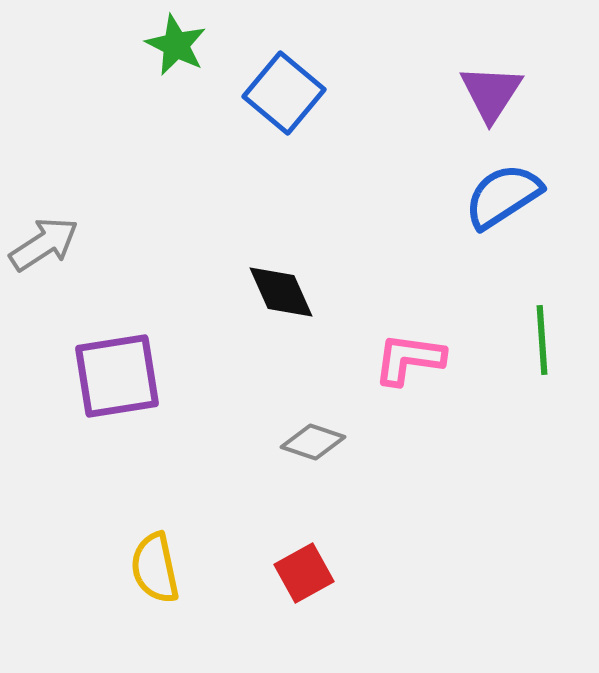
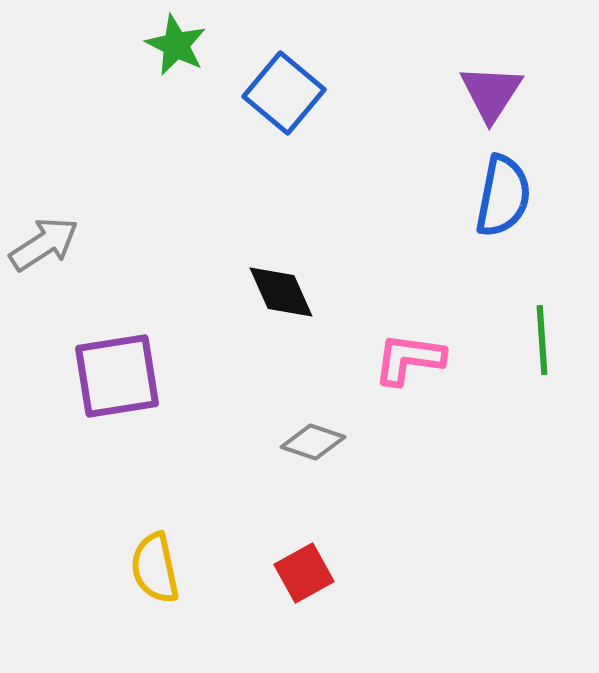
blue semicircle: rotated 134 degrees clockwise
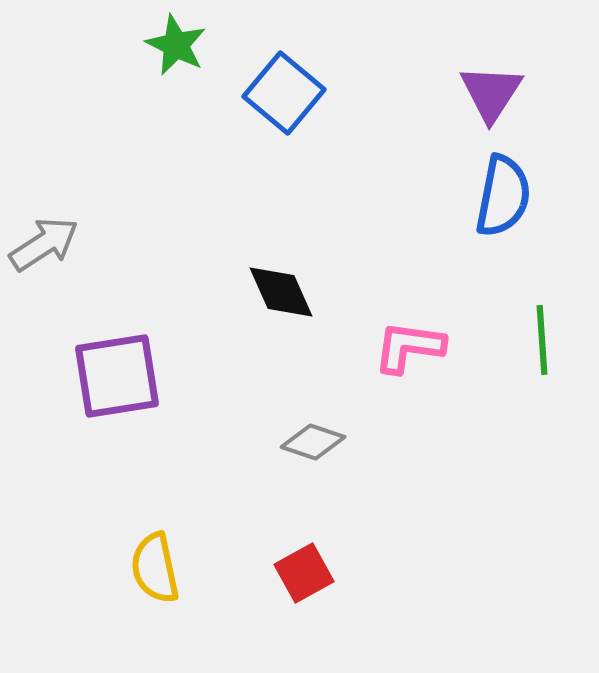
pink L-shape: moved 12 px up
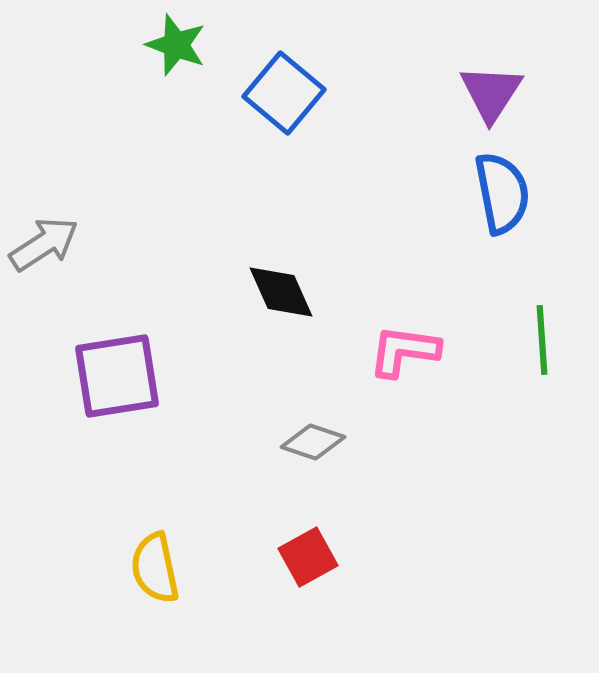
green star: rotated 6 degrees counterclockwise
blue semicircle: moved 1 px left, 3 px up; rotated 22 degrees counterclockwise
pink L-shape: moved 5 px left, 4 px down
red square: moved 4 px right, 16 px up
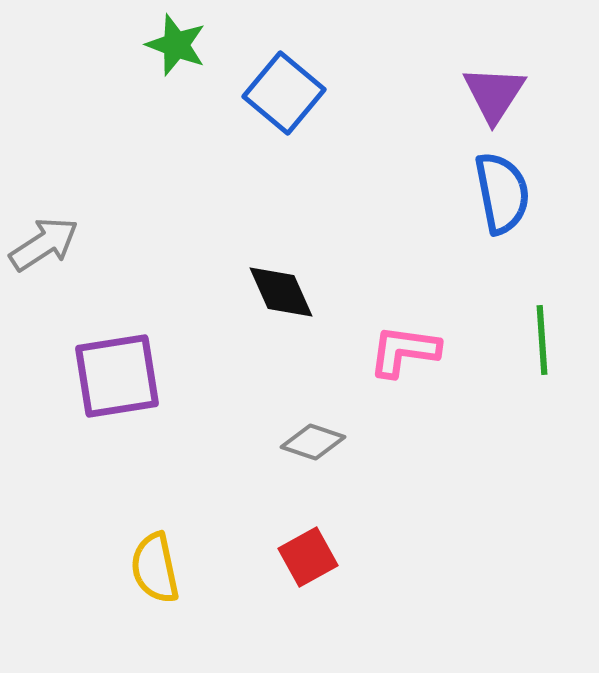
purple triangle: moved 3 px right, 1 px down
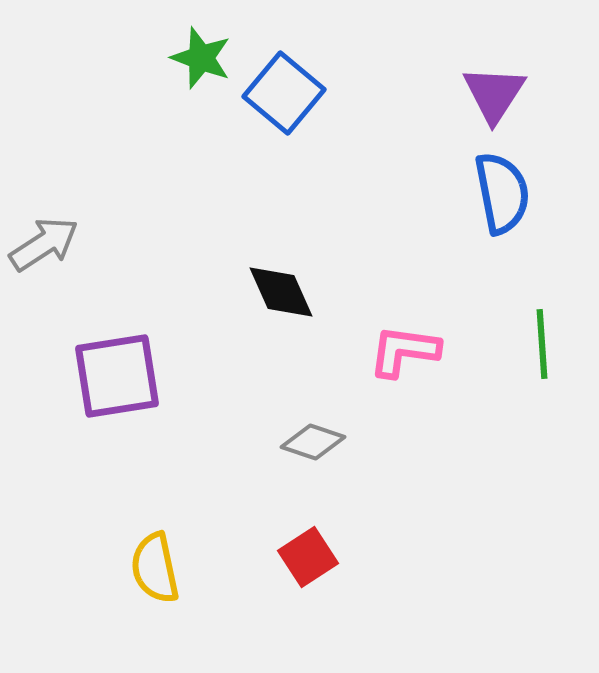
green star: moved 25 px right, 13 px down
green line: moved 4 px down
red square: rotated 4 degrees counterclockwise
